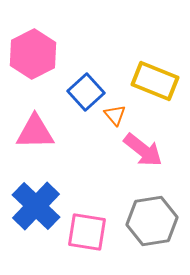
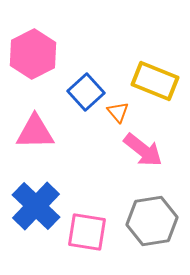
orange triangle: moved 3 px right, 3 px up
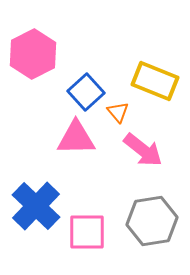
pink triangle: moved 41 px right, 6 px down
pink square: rotated 9 degrees counterclockwise
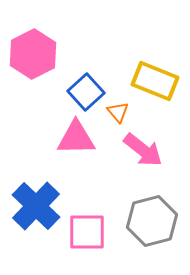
gray hexagon: rotated 6 degrees counterclockwise
